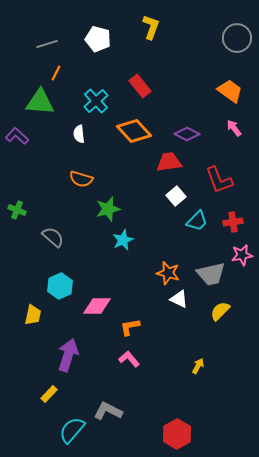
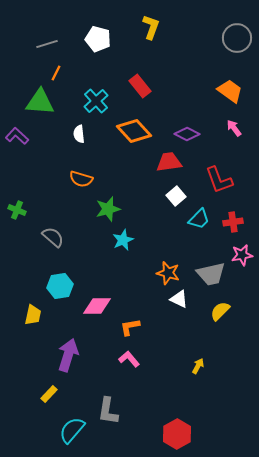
cyan trapezoid: moved 2 px right, 2 px up
cyan hexagon: rotated 15 degrees clockwise
gray L-shape: rotated 108 degrees counterclockwise
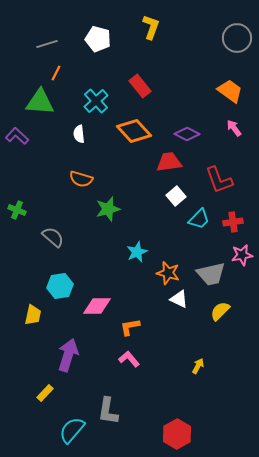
cyan star: moved 14 px right, 12 px down
yellow rectangle: moved 4 px left, 1 px up
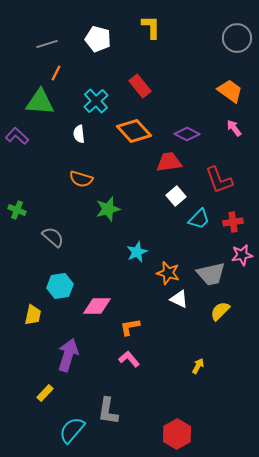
yellow L-shape: rotated 20 degrees counterclockwise
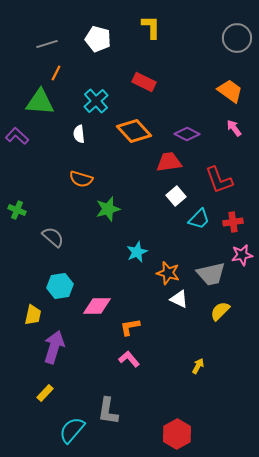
red rectangle: moved 4 px right, 4 px up; rotated 25 degrees counterclockwise
purple arrow: moved 14 px left, 8 px up
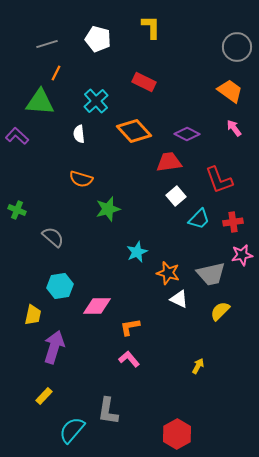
gray circle: moved 9 px down
yellow rectangle: moved 1 px left, 3 px down
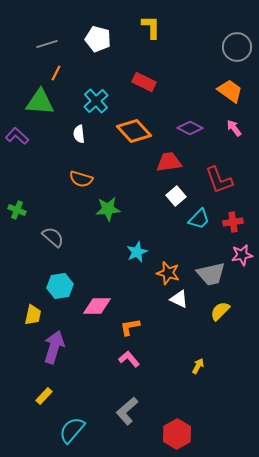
purple diamond: moved 3 px right, 6 px up
green star: rotated 10 degrees clockwise
gray L-shape: moved 19 px right; rotated 40 degrees clockwise
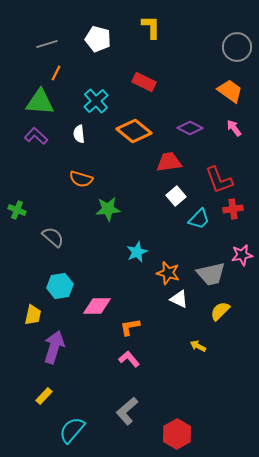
orange diamond: rotated 8 degrees counterclockwise
purple L-shape: moved 19 px right
red cross: moved 13 px up
yellow arrow: moved 20 px up; rotated 91 degrees counterclockwise
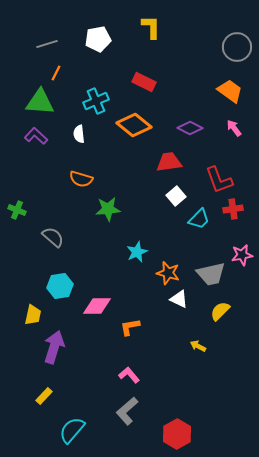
white pentagon: rotated 25 degrees counterclockwise
cyan cross: rotated 20 degrees clockwise
orange diamond: moved 6 px up
pink L-shape: moved 16 px down
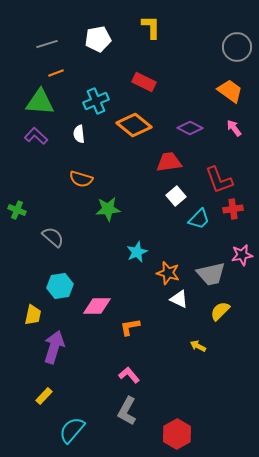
orange line: rotated 42 degrees clockwise
gray L-shape: rotated 20 degrees counterclockwise
